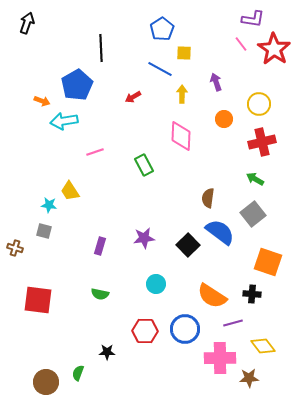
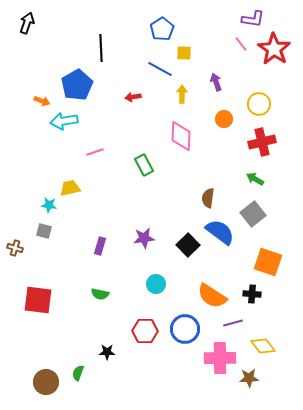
red arrow at (133, 97): rotated 21 degrees clockwise
yellow trapezoid at (70, 191): moved 3 px up; rotated 110 degrees clockwise
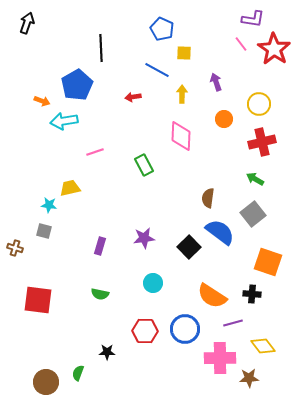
blue pentagon at (162, 29): rotated 15 degrees counterclockwise
blue line at (160, 69): moved 3 px left, 1 px down
black square at (188, 245): moved 1 px right, 2 px down
cyan circle at (156, 284): moved 3 px left, 1 px up
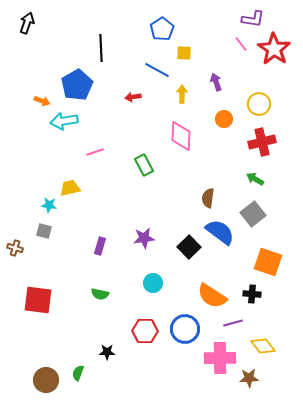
blue pentagon at (162, 29): rotated 15 degrees clockwise
brown circle at (46, 382): moved 2 px up
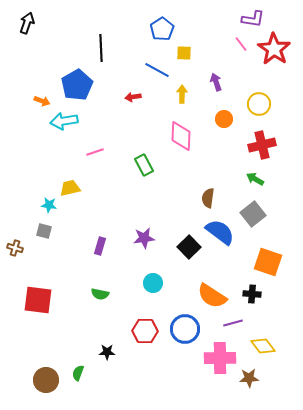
red cross at (262, 142): moved 3 px down
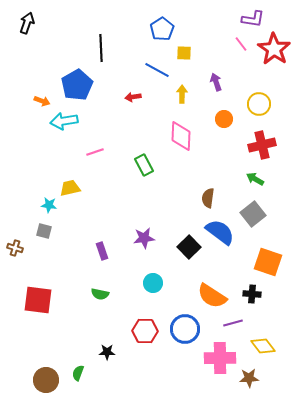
purple rectangle at (100, 246): moved 2 px right, 5 px down; rotated 36 degrees counterclockwise
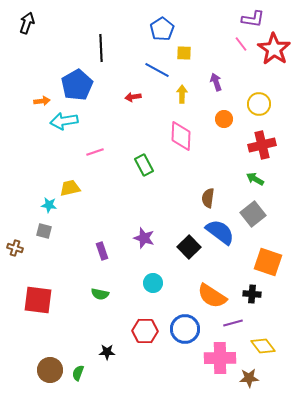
orange arrow at (42, 101): rotated 28 degrees counterclockwise
purple star at (144, 238): rotated 25 degrees clockwise
brown circle at (46, 380): moved 4 px right, 10 px up
